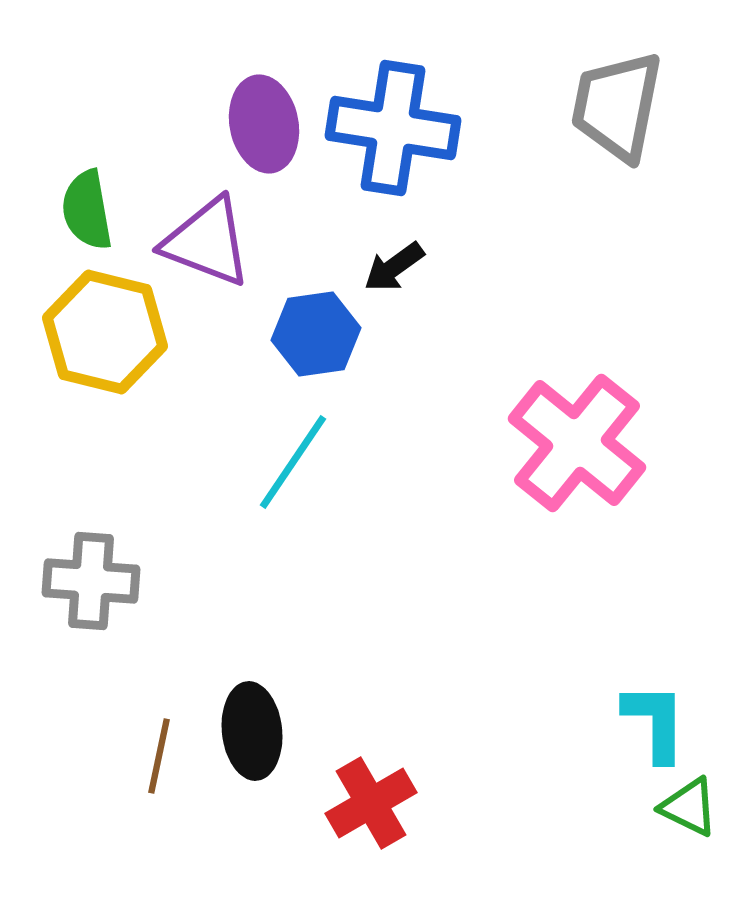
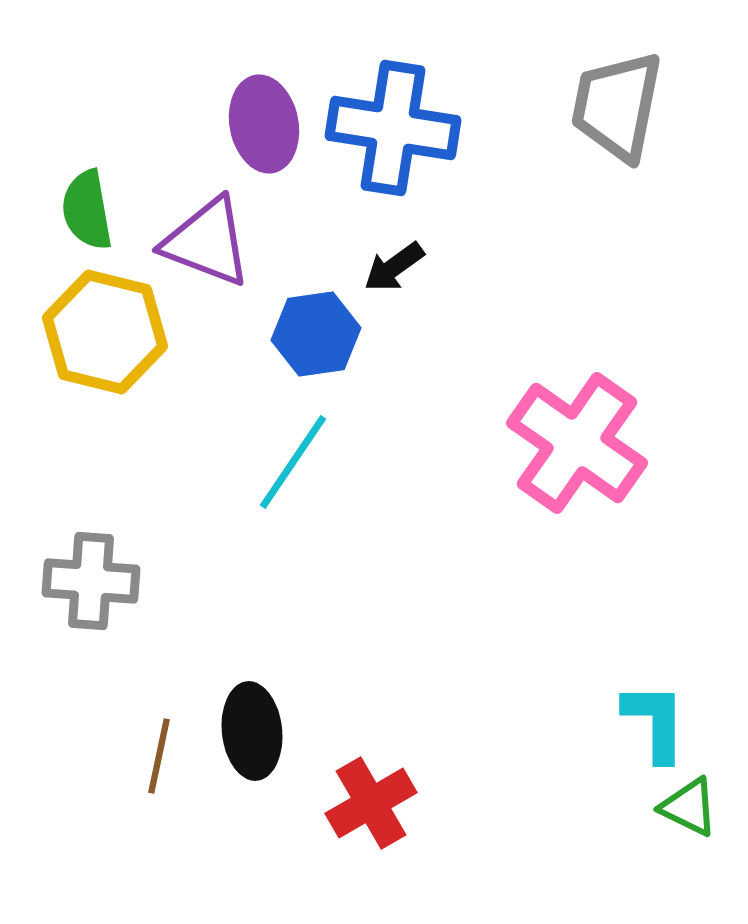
pink cross: rotated 4 degrees counterclockwise
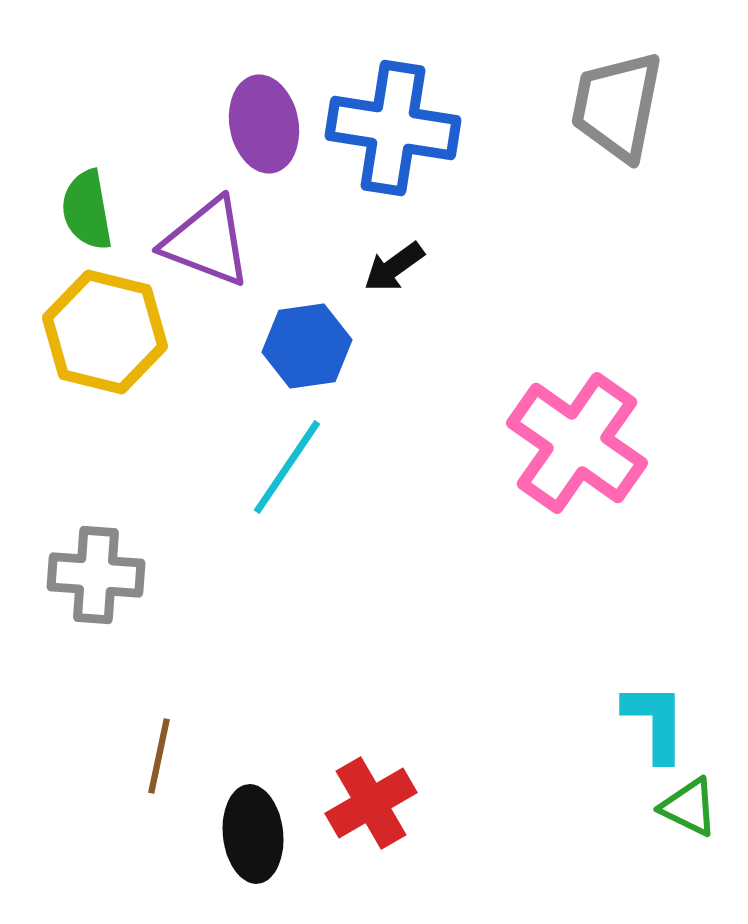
blue hexagon: moved 9 px left, 12 px down
cyan line: moved 6 px left, 5 px down
gray cross: moved 5 px right, 6 px up
black ellipse: moved 1 px right, 103 px down
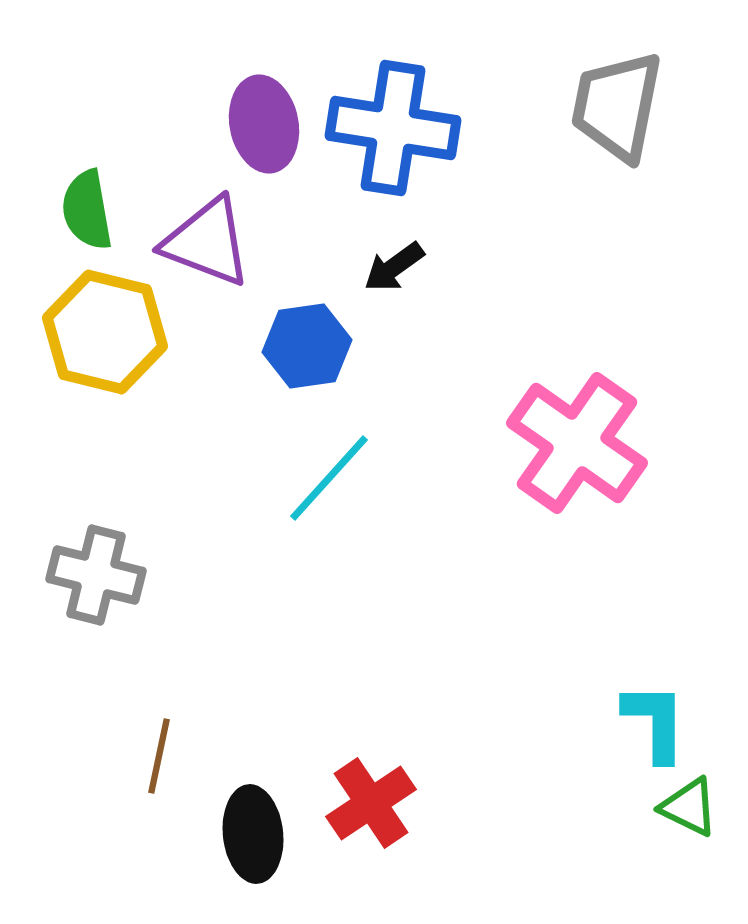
cyan line: moved 42 px right, 11 px down; rotated 8 degrees clockwise
gray cross: rotated 10 degrees clockwise
red cross: rotated 4 degrees counterclockwise
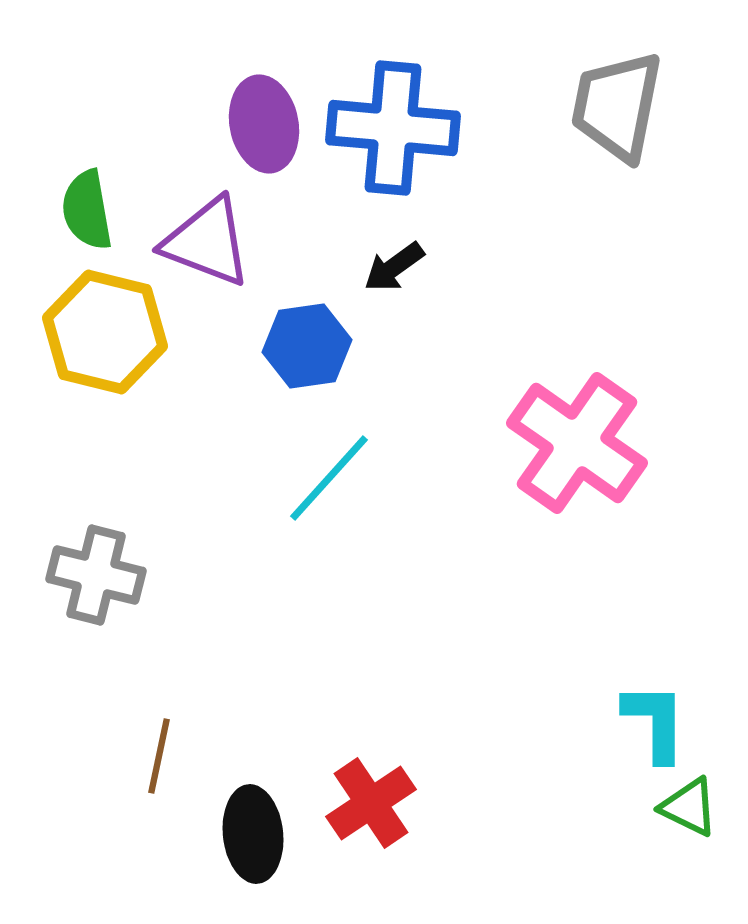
blue cross: rotated 4 degrees counterclockwise
